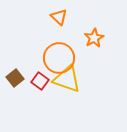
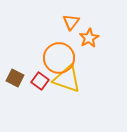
orange triangle: moved 12 px right, 5 px down; rotated 24 degrees clockwise
orange star: moved 5 px left
brown square: rotated 24 degrees counterclockwise
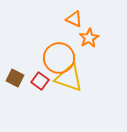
orange triangle: moved 3 px right, 3 px up; rotated 42 degrees counterclockwise
yellow triangle: moved 2 px right, 1 px up
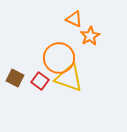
orange star: moved 1 px right, 2 px up
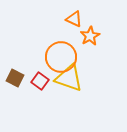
orange circle: moved 2 px right, 1 px up
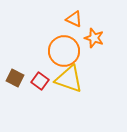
orange star: moved 4 px right, 2 px down; rotated 24 degrees counterclockwise
orange circle: moved 3 px right, 6 px up
yellow triangle: moved 1 px down
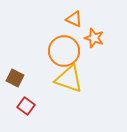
red square: moved 14 px left, 25 px down
